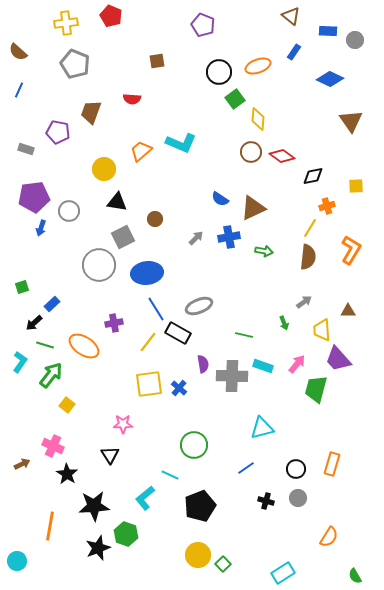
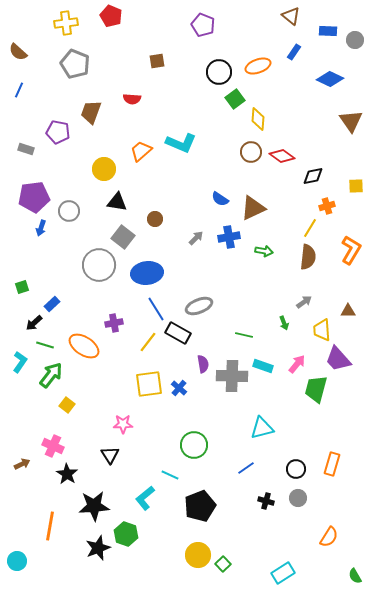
gray square at (123, 237): rotated 25 degrees counterclockwise
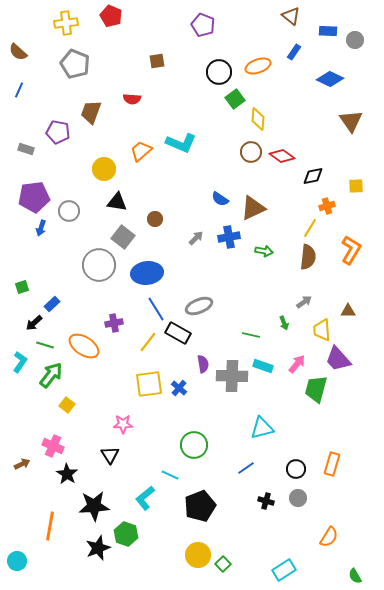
green line at (244, 335): moved 7 px right
cyan rectangle at (283, 573): moved 1 px right, 3 px up
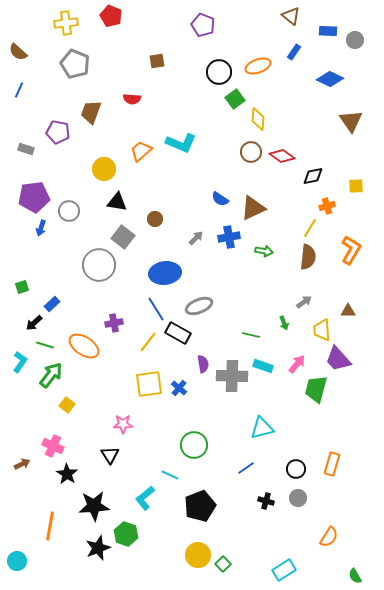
blue ellipse at (147, 273): moved 18 px right
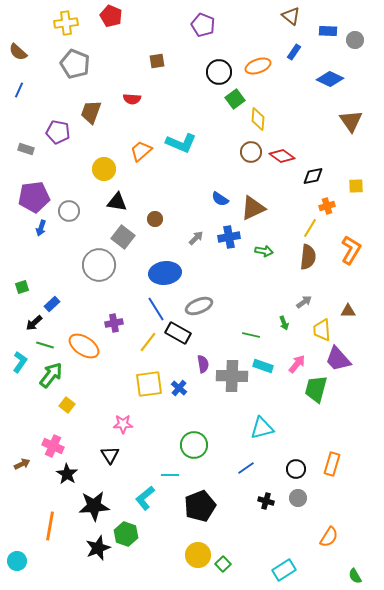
cyan line at (170, 475): rotated 24 degrees counterclockwise
